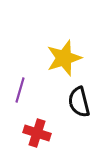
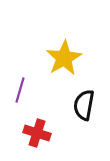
yellow star: rotated 12 degrees counterclockwise
black semicircle: moved 5 px right, 3 px down; rotated 24 degrees clockwise
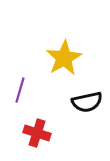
black semicircle: moved 3 px right, 3 px up; rotated 112 degrees counterclockwise
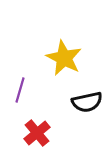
yellow star: rotated 15 degrees counterclockwise
red cross: rotated 32 degrees clockwise
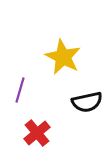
yellow star: moved 1 px left, 1 px up
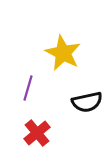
yellow star: moved 4 px up
purple line: moved 8 px right, 2 px up
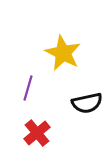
black semicircle: moved 1 px down
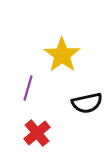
yellow star: moved 1 px left, 2 px down; rotated 9 degrees clockwise
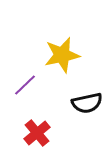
yellow star: rotated 24 degrees clockwise
purple line: moved 3 px left, 3 px up; rotated 30 degrees clockwise
